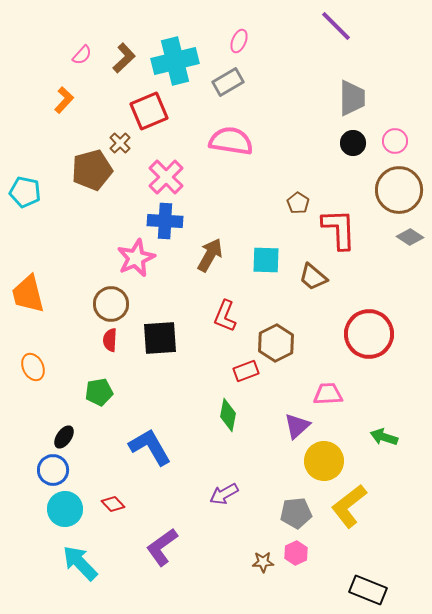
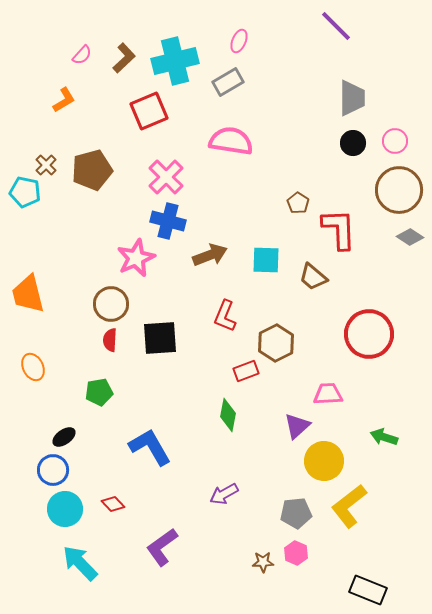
orange L-shape at (64, 100): rotated 16 degrees clockwise
brown cross at (120, 143): moved 74 px left, 22 px down
blue cross at (165, 221): moved 3 px right; rotated 12 degrees clockwise
brown arrow at (210, 255): rotated 40 degrees clockwise
black ellipse at (64, 437): rotated 20 degrees clockwise
pink hexagon at (296, 553): rotated 10 degrees counterclockwise
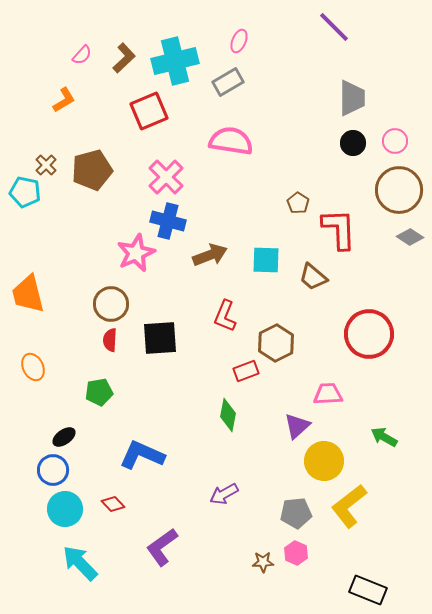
purple line at (336, 26): moved 2 px left, 1 px down
pink star at (136, 258): moved 5 px up
green arrow at (384, 437): rotated 12 degrees clockwise
blue L-shape at (150, 447): moved 8 px left, 8 px down; rotated 36 degrees counterclockwise
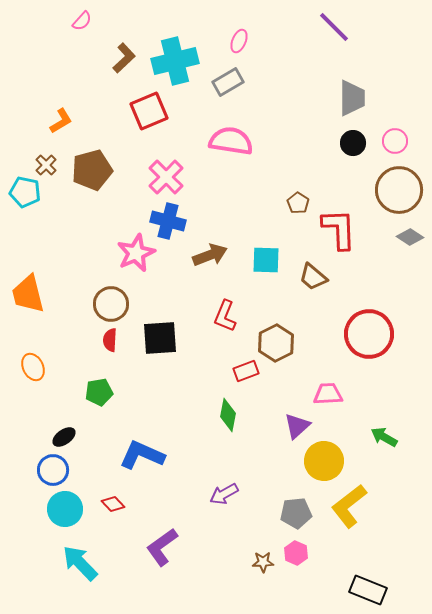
pink semicircle at (82, 55): moved 34 px up
orange L-shape at (64, 100): moved 3 px left, 21 px down
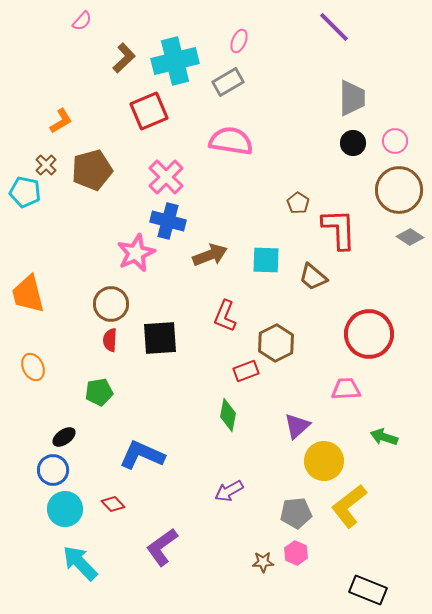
pink trapezoid at (328, 394): moved 18 px right, 5 px up
green arrow at (384, 437): rotated 12 degrees counterclockwise
purple arrow at (224, 494): moved 5 px right, 3 px up
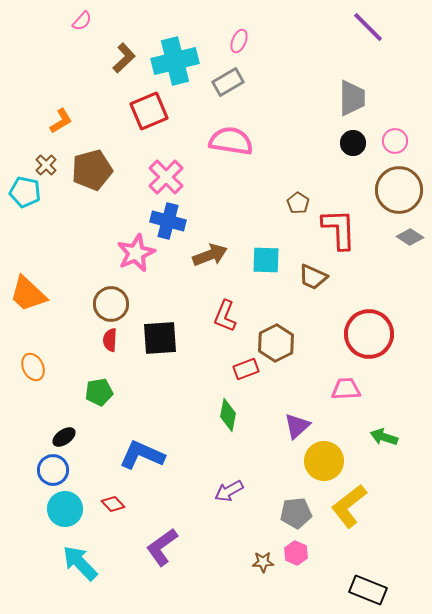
purple line at (334, 27): moved 34 px right
brown trapezoid at (313, 277): rotated 16 degrees counterclockwise
orange trapezoid at (28, 294): rotated 33 degrees counterclockwise
red rectangle at (246, 371): moved 2 px up
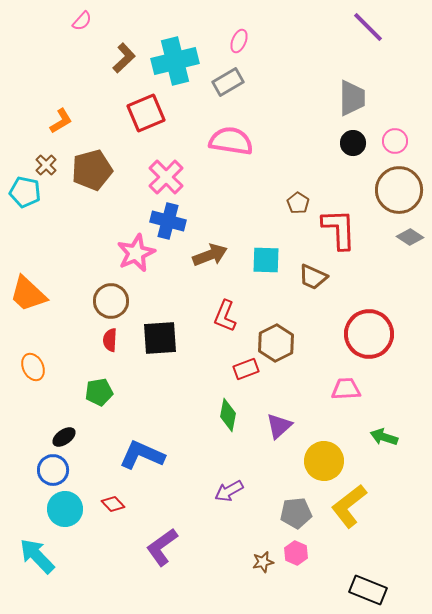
red square at (149, 111): moved 3 px left, 2 px down
brown circle at (111, 304): moved 3 px up
purple triangle at (297, 426): moved 18 px left
brown star at (263, 562): rotated 10 degrees counterclockwise
cyan arrow at (80, 563): moved 43 px left, 7 px up
